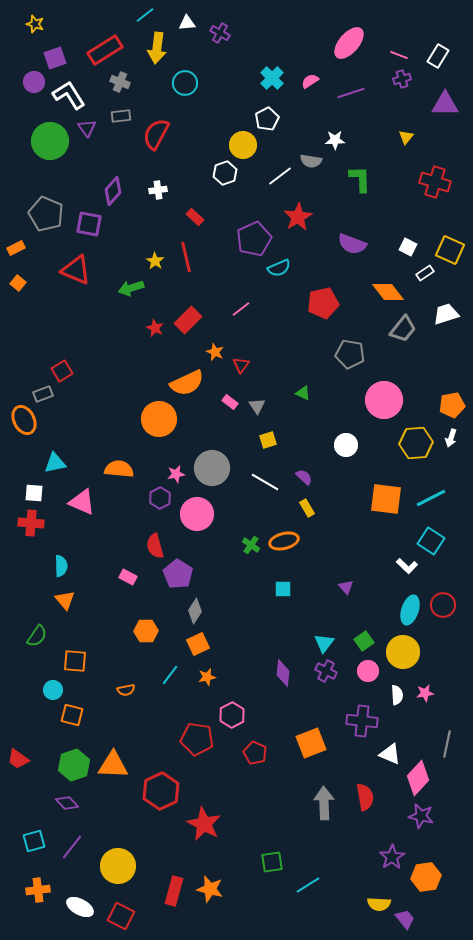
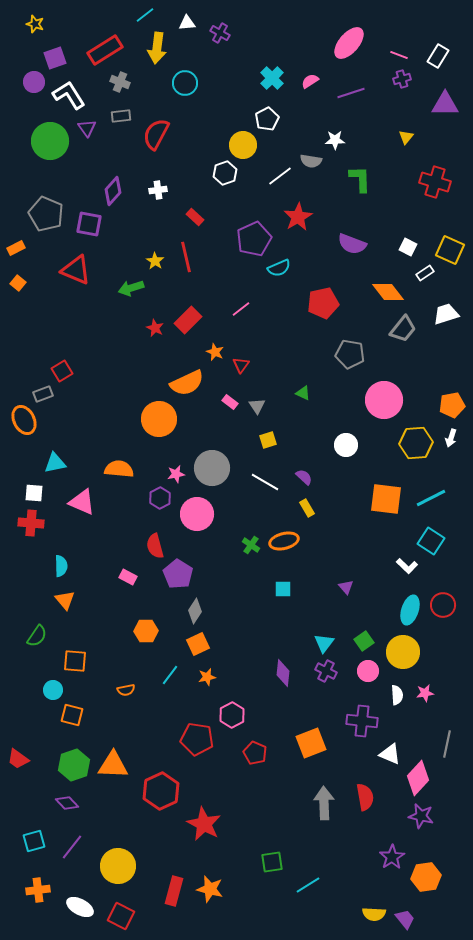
yellow semicircle at (379, 904): moved 5 px left, 10 px down
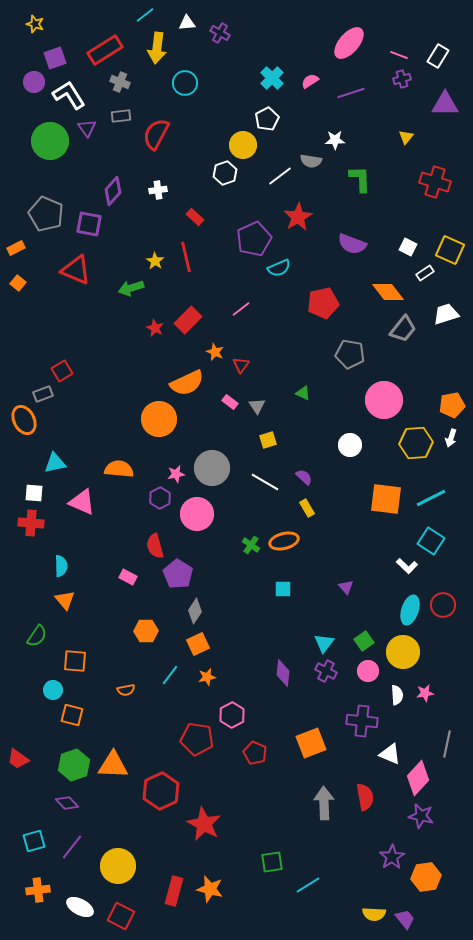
white circle at (346, 445): moved 4 px right
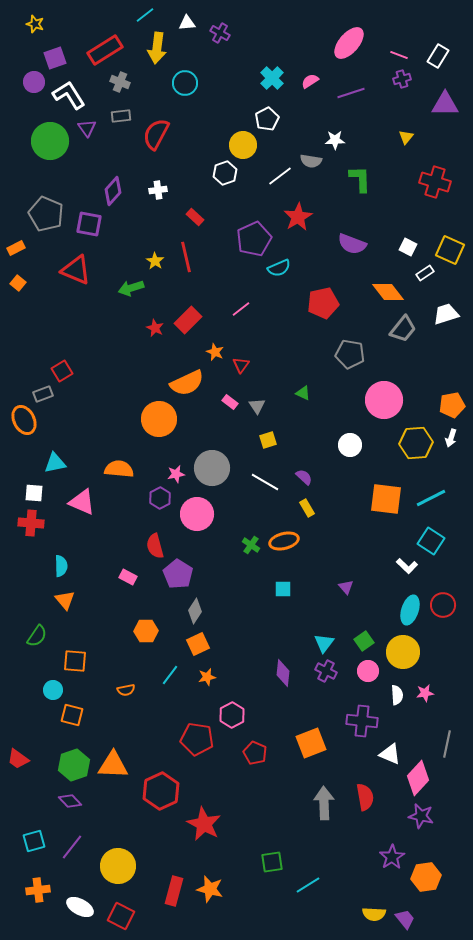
purple diamond at (67, 803): moved 3 px right, 2 px up
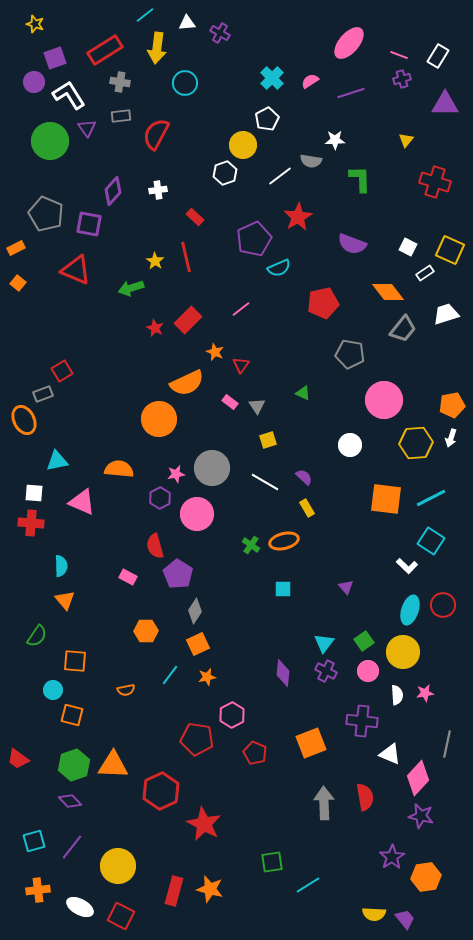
gray cross at (120, 82): rotated 12 degrees counterclockwise
yellow triangle at (406, 137): moved 3 px down
cyan triangle at (55, 463): moved 2 px right, 2 px up
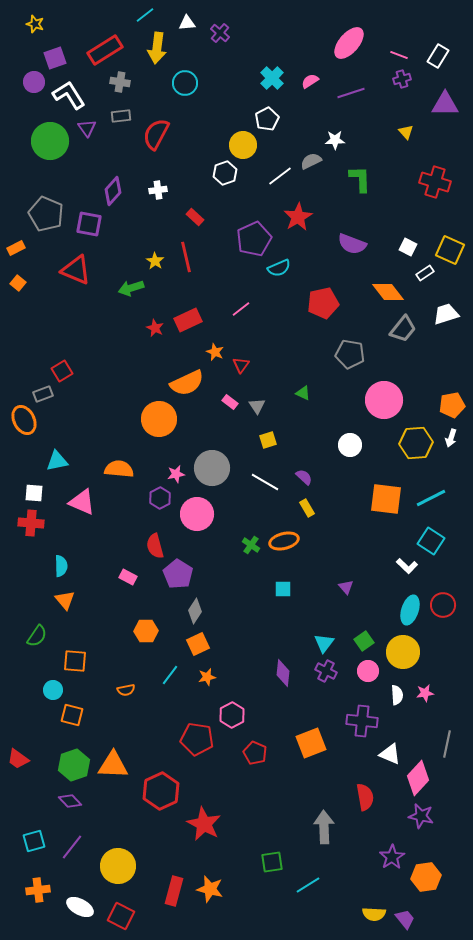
purple cross at (220, 33): rotated 12 degrees clockwise
yellow triangle at (406, 140): moved 8 px up; rotated 21 degrees counterclockwise
gray semicircle at (311, 161): rotated 145 degrees clockwise
red rectangle at (188, 320): rotated 20 degrees clockwise
gray arrow at (324, 803): moved 24 px down
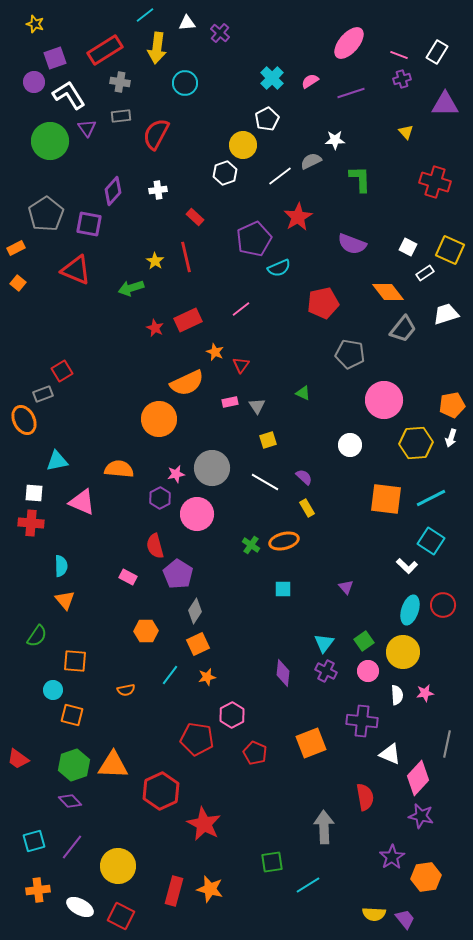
white rectangle at (438, 56): moved 1 px left, 4 px up
gray pentagon at (46, 214): rotated 16 degrees clockwise
pink rectangle at (230, 402): rotated 49 degrees counterclockwise
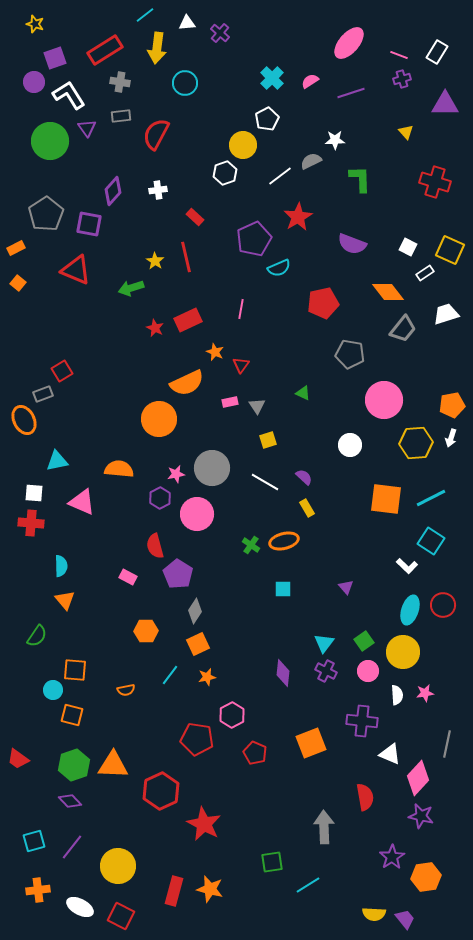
pink line at (241, 309): rotated 42 degrees counterclockwise
orange square at (75, 661): moved 9 px down
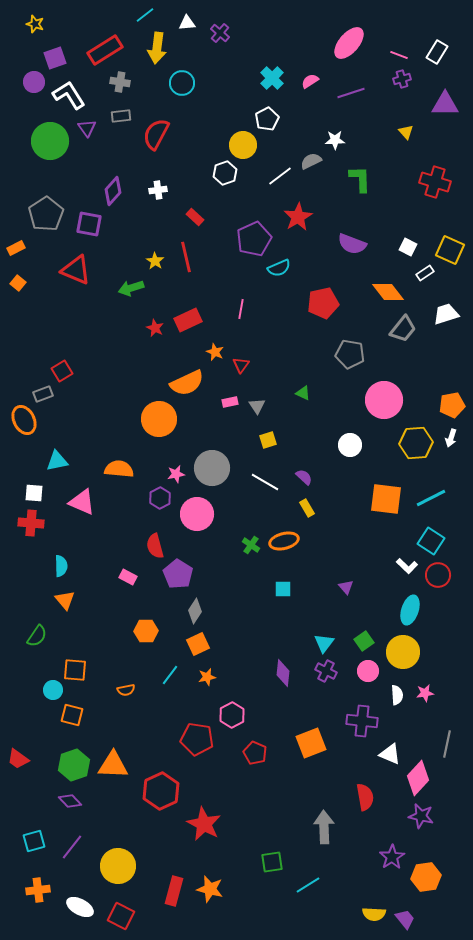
cyan circle at (185, 83): moved 3 px left
red circle at (443, 605): moved 5 px left, 30 px up
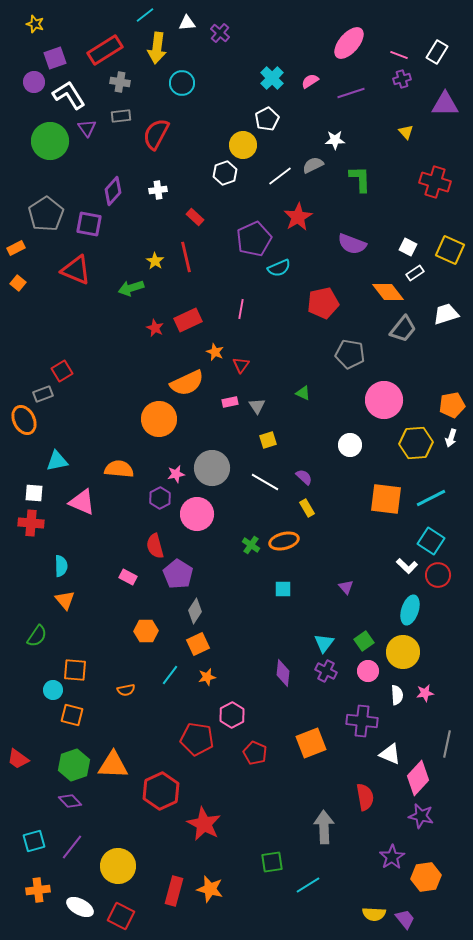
gray semicircle at (311, 161): moved 2 px right, 4 px down
white rectangle at (425, 273): moved 10 px left
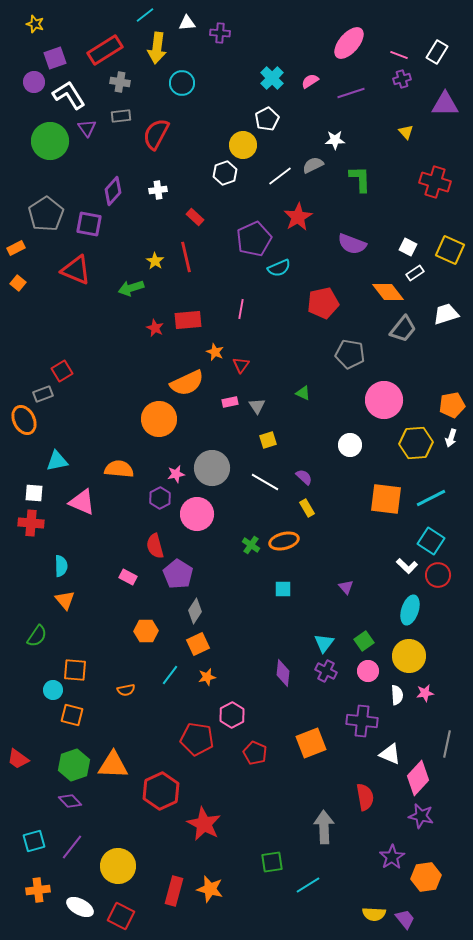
purple cross at (220, 33): rotated 36 degrees counterclockwise
red rectangle at (188, 320): rotated 20 degrees clockwise
yellow circle at (403, 652): moved 6 px right, 4 px down
